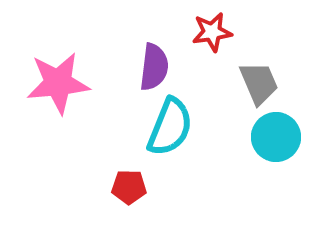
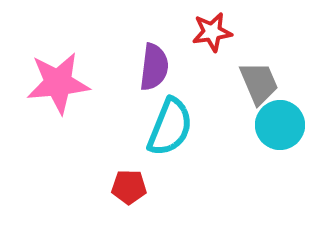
cyan circle: moved 4 px right, 12 px up
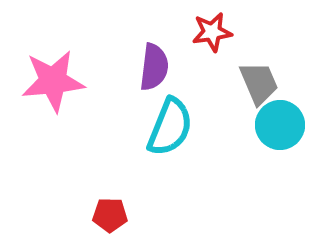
pink star: moved 5 px left, 2 px up
red pentagon: moved 19 px left, 28 px down
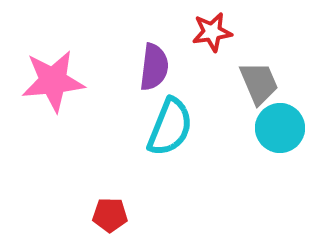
cyan circle: moved 3 px down
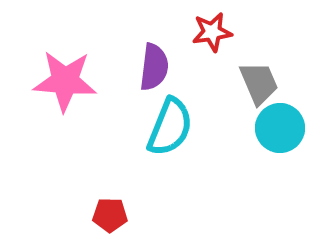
pink star: moved 12 px right; rotated 10 degrees clockwise
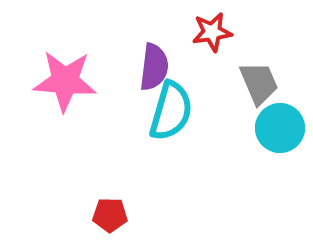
cyan semicircle: moved 1 px right, 16 px up; rotated 6 degrees counterclockwise
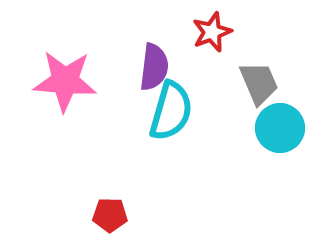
red star: rotated 12 degrees counterclockwise
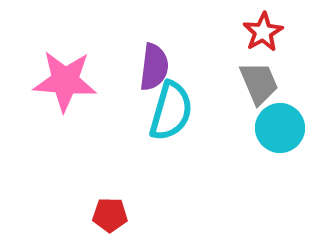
red star: moved 51 px right; rotated 9 degrees counterclockwise
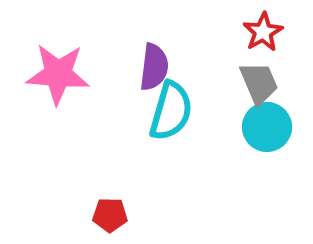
pink star: moved 7 px left, 7 px up
cyan circle: moved 13 px left, 1 px up
